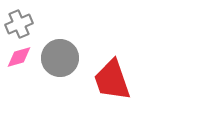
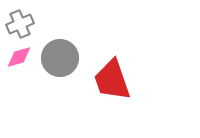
gray cross: moved 1 px right
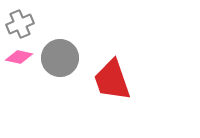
pink diamond: rotated 28 degrees clockwise
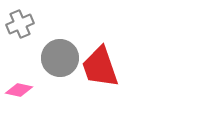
pink diamond: moved 33 px down
red trapezoid: moved 12 px left, 13 px up
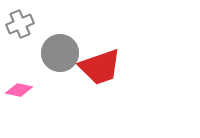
gray circle: moved 5 px up
red trapezoid: rotated 90 degrees counterclockwise
